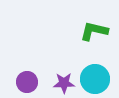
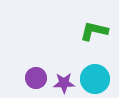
purple circle: moved 9 px right, 4 px up
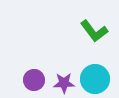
green L-shape: rotated 140 degrees counterclockwise
purple circle: moved 2 px left, 2 px down
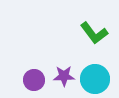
green L-shape: moved 2 px down
purple star: moved 7 px up
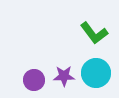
cyan circle: moved 1 px right, 6 px up
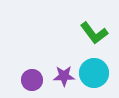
cyan circle: moved 2 px left
purple circle: moved 2 px left
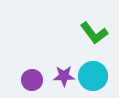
cyan circle: moved 1 px left, 3 px down
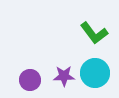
cyan circle: moved 2 px right, 3 px up
purple circle: moved 2 px left
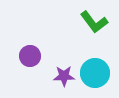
green L-shape: moved 11 px up
purple circle: moved 24 px up
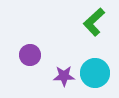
green L-shape: rotated 84 degrees clockwise
purple circle: moved 1 px up
